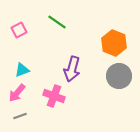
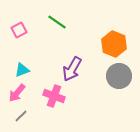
orange hexagon: moved 1 px down
purple arrow: rotated 15 degrees clockwise
gray line: moved 1 px right; rotated 24 degrees counterclockwise
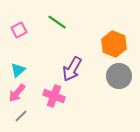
cyan triangle: moved 4 px left; rotated 21 degrees counterclockwise
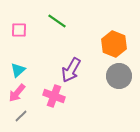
green line: moved 1 px up
pink square: rotated 28 degrees clockwise
purple arrow: moved 1 px left, 1 px down
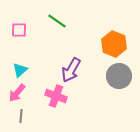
cyan triangle: moved 2 px right
pink cross: moved 2 px right
gray line: rotated 40 degrees counterclockwise
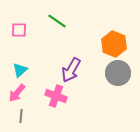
gray circle: moved 1 px left, 3 px up
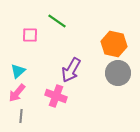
pink square: moved 11 px right, 5 px down
orange hexagon: rotated 10 degrees counterclockwise
cyan triangle: moved 2 px left, 1 px down
